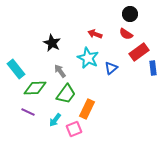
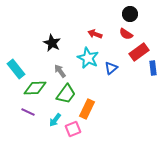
pink square: moved 1 px left
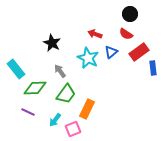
blue triangle: moved 16 px up
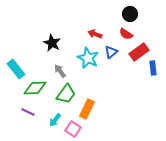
pink square: rotated 35 degrees counterclockwise
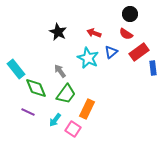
red arrow: moved 1 px left, 1 px up
black star: moved 6 px right, 11 px up
green diamond: moved 1 px right; rotated 70 degrees clockwise
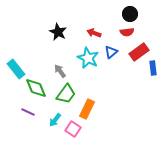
red semicircle: moved 1 px right, 2 px up; rotated 40 degrees counterclockwise
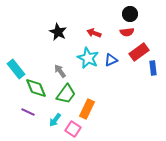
blue triangle: moved 8 px down; rotated 16 degrees clockwise
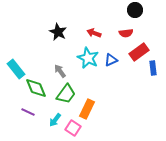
black circle: moved 5 px right, 4 px up
red semicircle: moved 1 px left, 1 px down
pink square: moved 1 px up
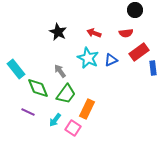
green diamond: moved 2 px right
